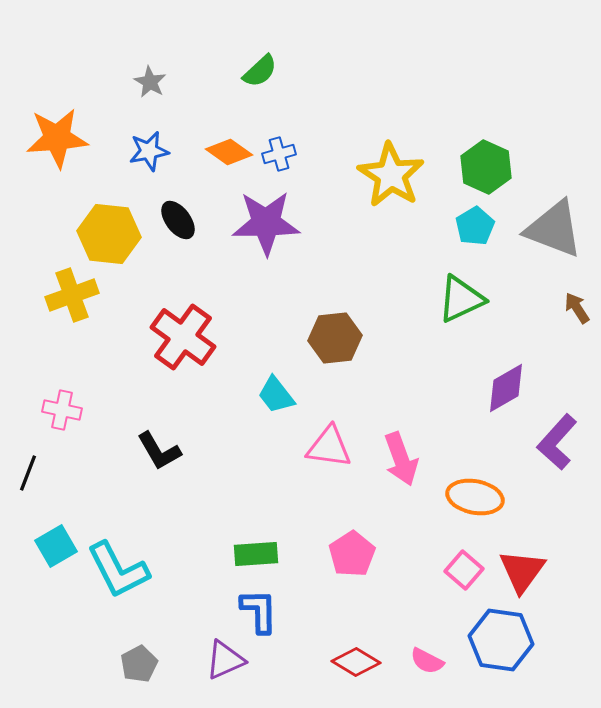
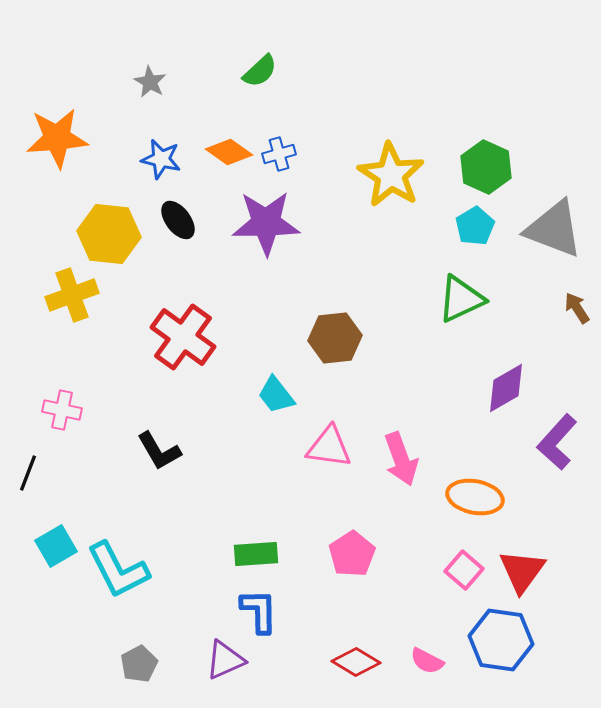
blue star: moved 12 px right, 8 px down; rotated 24 degrees clockwise
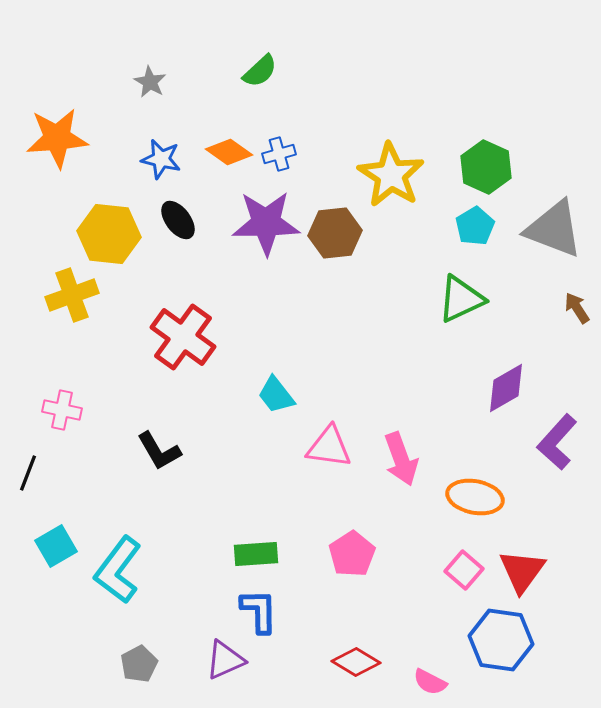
brown hexagon: moved 105 px up
cyan L-shape: rotated 64 degrees clockwise
pink semicircle: moved 3 px right, 21 px down
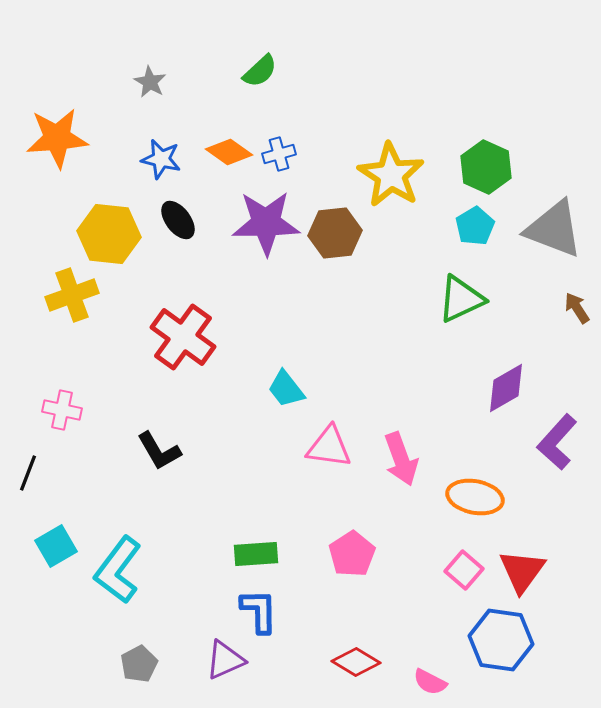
cyan trapezoid: moved 10 px right, 6 px up
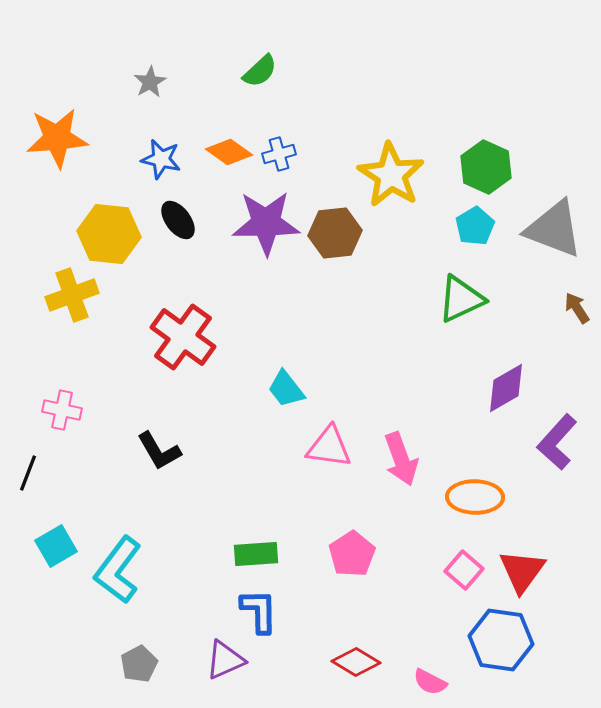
gray star: rotated 12 degrees clockwise
orange ellipse: rotated 10 degrees counterclockwise
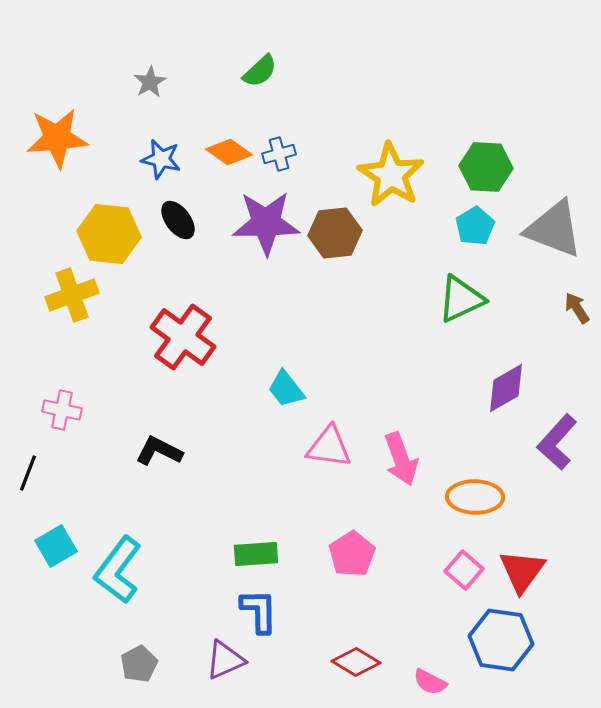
green hexagon: rotated 21 degrees counterclockwise
black L-shape: rotated 147 degrees clockwise
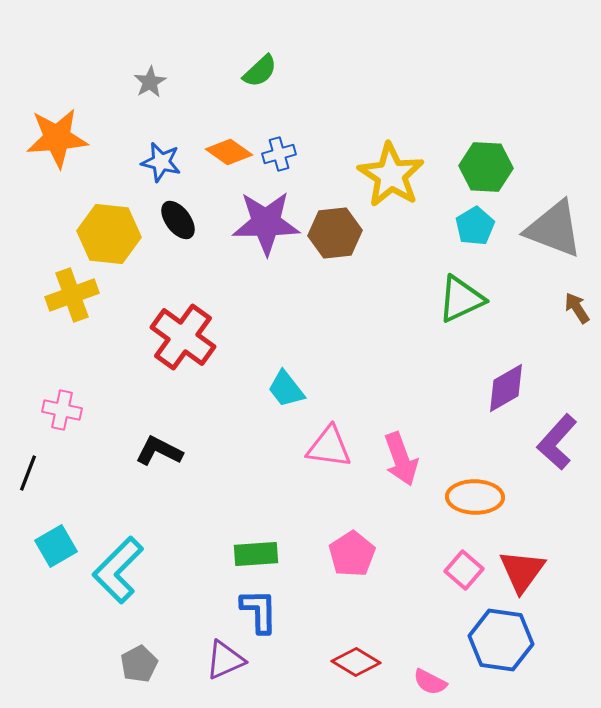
blue star: moved 3 px down
cyan L-shape: rotated 8 degrees clockwise
